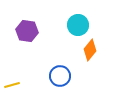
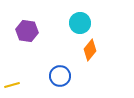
cyan circle: moved 2 px right, 2 px up
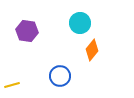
orange diamond: moved 2 px right
